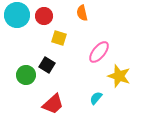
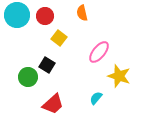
red circle: moved 1 px right
yellow square: rotated 21 degrees clockwise
green circle: moved 2 px right, 2 px down
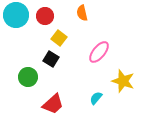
cyan circle: moved 1 px left
black square: moved 4 px right, 6 px up
yellow star: moved 4 px right, 5 px down
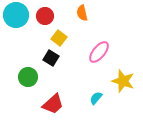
black square: moved 1 px up
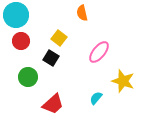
red circle: moved 24 px left, 25 px down
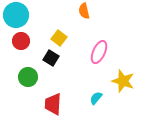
orange semicircle: moved 2 px right, 2 px up
pink ellipse: rotated 15 degrees counterclockwise
red trapezoid: rotated 135 degrees clockwise
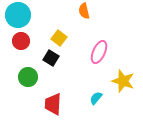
cyan circle: moved 2 px right
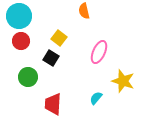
cyan circle: moved 1 px right, 1 px down
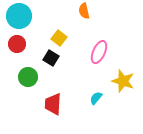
red circle: moved 4 px left, 3 px down
